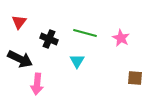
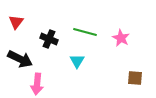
red triangle: moved 3 px left
green line: moved 1 px up
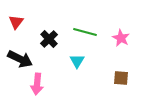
black cross: rotated 24 degrees clockwise
brown square: moved 14 px left
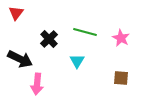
red triangle: moved 9 px up
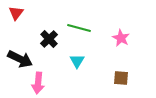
green line: moved 6 px left, 4 px up
pink arrow: moved 1 px right, 1 px up
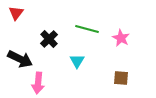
green line: moved 8 px right, 1 px down
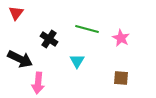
black cross: rotated 12 degrees counterclockwise
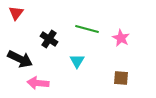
pink arrow: rotated 90 degrees clockwise
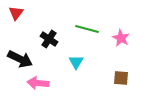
cyan triangle: moved 1 px left, 1 px down
